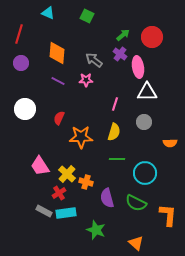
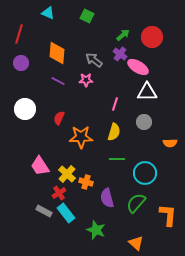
pink ellipse: rotated 50 degrees counterclockwise
green semicircle: rotated 105 degrees clockwise
cyan rectangle: rotated 60 degrees clockwise
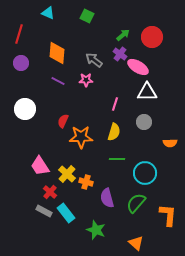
red semicircle: moved 4 px right, 3 px down
red cross: moved 9 px left, 1 px up; rotated 16 degrees counterclockwise
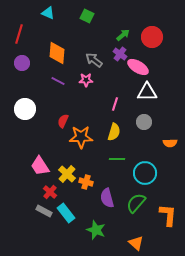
purple circle: moved 1 px right
